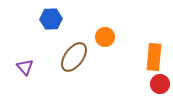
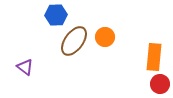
blue hexagon: moved 5 px right, 4 px up
brown ellipse: moved 16 px up
purple triangle: rotated 12 degrees counterclockwise
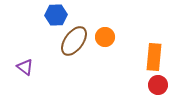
red circle: moved 2 px left, 1 px down
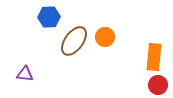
blue hexagon: moved 7 px left, 2 px down
purple triangle: moved 7 px down; rotated 30 degrees counterclockwise
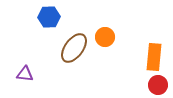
brown ellipse: moved 7 px down
